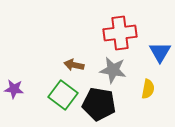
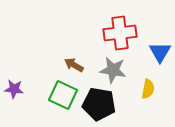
brown arrow: rotated 18 degrees clockwise
green square: rotated 12 degrees counterclockwise
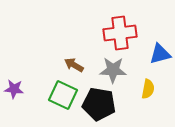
blue triangle: moved 2 px down; rotated 45 degrees clockwise
gray star: rotated 8 degrees counterclockwise
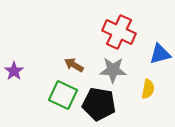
red cross: moved 1 px left, 1 px up; rotated 32 degrees clockwise
purple star: moved 18 px up; rotated 30 degrees clockwise
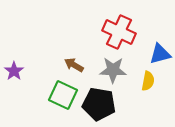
yellow semicircle: moved 8 px up
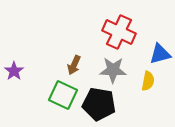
brown arrow: rotated 96 degrees counterclockwise
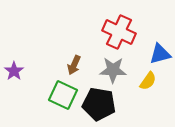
yellow semicircle: rotated 24 degrees clockwise
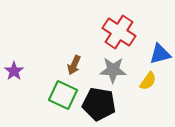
red cross: rotated 8 degrees clockwise
